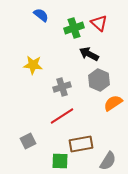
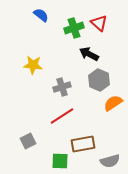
brown rectangle: moved 2 px right
gray semicircle: moved 2 px right; rotated 42 degrees clockwise
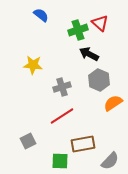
red triangle: moved 1 px right
green cross: moved 4 px right, 2 px down
gray semicircle: rotated 30 degrees counterclockwise
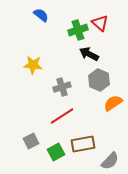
gray square: moved 3 px right
green square: moved 4 px left, 9 px up; rotated 30 degrees counterclockwise
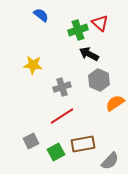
orange semicircle: moved 2 px right
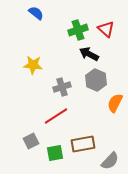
blue semicircle: moved 5 px left, 2 px up
red triangle: moved 6 px right, 6 px down
gray hexagon: moved 3 px left
orange semicircle: rotated 30 degrees counterclockwise
red line: moved 6 px left
green square: moved 1 px left, 1 px down; rotated 18 degrees clockwise
